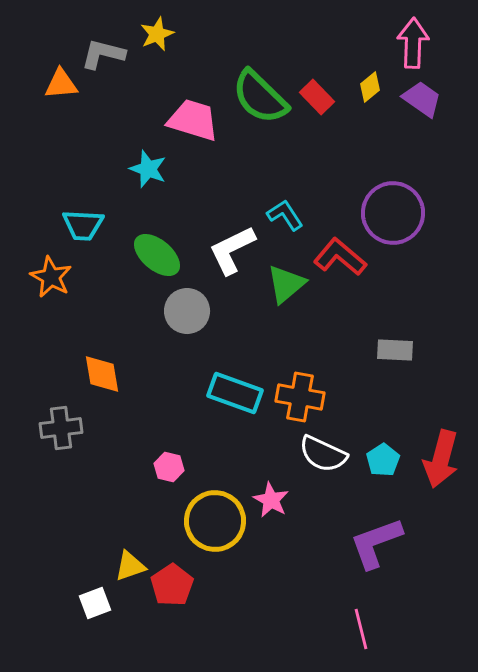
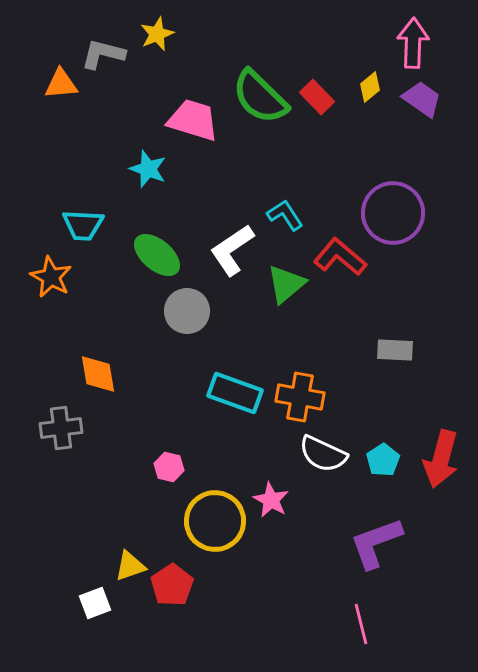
white L-shape: rotated 8 degrees counterclockwise
orange diamond: moved 4 px left
pink line: moved 5 px up
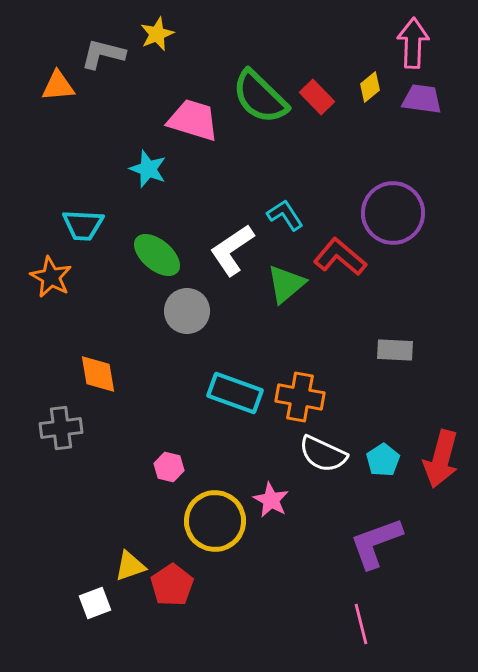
orange triangle: moved 3 px left, 2 px down
purple trapezoid: rotated 27 degrees counterclockwise
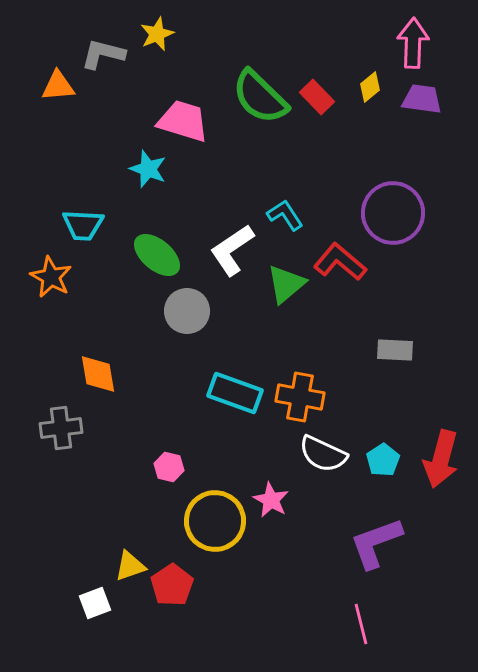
pink trapezoid: moved 10 px left, 1 px down
red L-shape: moved 5 px down
